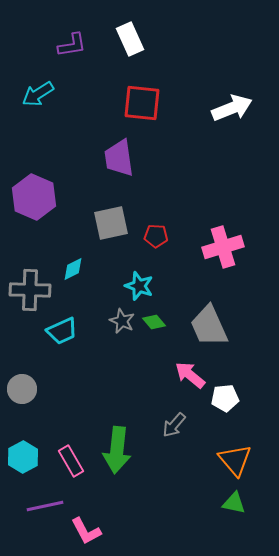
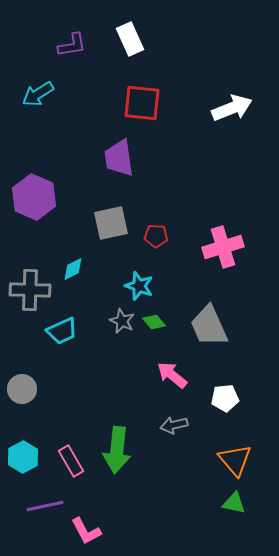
pink arrow: moved 18 px left
gray arrow: rotated 36 degrees clockwise
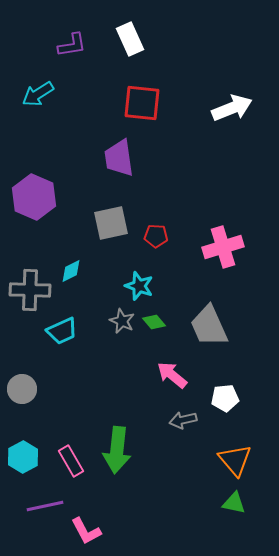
cyan diamond: moved 2 px left, 2 px down
gray arrow: moved 9 px right, 5 px up
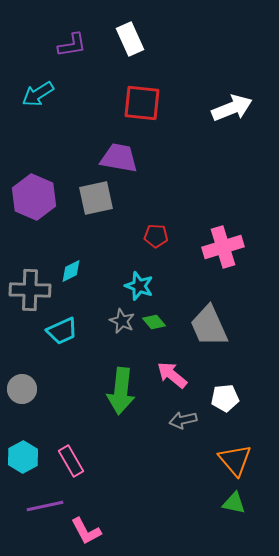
purple trapezoid: rotated 108 degrees clockwise
gray square: moved 15 px left, 25 px up
green arrow: moved 4 px right, 59 px up
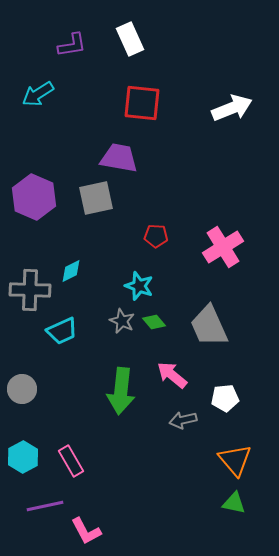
pink cross: rotated 15 degrees counterclockwise
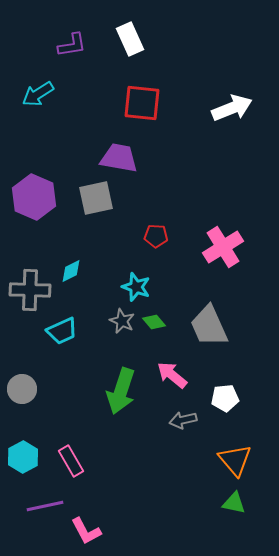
cyan star: moved 3 px left, 1 px down
green arrow: rotated 12 degrees clockwise
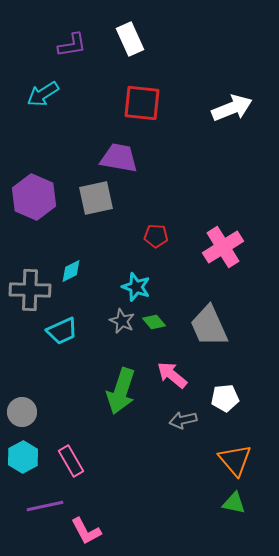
cyan arrow: moved 5 px right
gray circle: moved 23 px down
